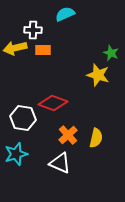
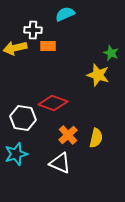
orange rectangle: moved 5 px right, 4 px up
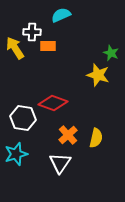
cyan semicircle: moved 4 px left, 1 px down
white cross: moved 1 px left, 2 px down
yellow arrow: rotated 70 degrees clockwise
white triangle: rotated 40 degrees clockwise
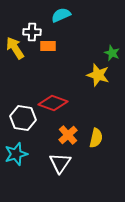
green star: moved 1 px right
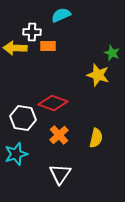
yellow arrow: rotated 55 degrees counterclockwise
orange cross: moved 9 px left
white triangle: moved 11 px down
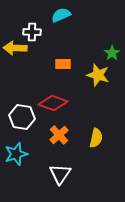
orange rectangle: moved 15 px right, 18 px down
green star: rotated 14 degrees clockwise
white hexagon: moved 1 px left, 1 px up
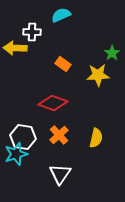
orange rectangle: rotated 35 degrees clockwise
yellow star: rotated 20 degrees counterclockwise
white hexagon: moved 1 px right, 20 px down
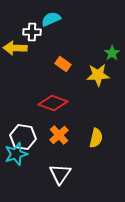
cyan semicircle: moved 10 px left, 4 px down
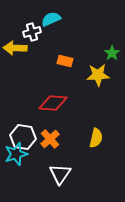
white cross: rotated 18 degrees counterclockwise
orange rectangle: moved 2 px right, 3 px up; rotated 21 degrees counterclockwise
red diamond: rotated 16 degrees counterclockwise
orange cross: moved 9 px left, 4 px down
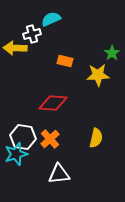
white cross: moved 2 px down
white triangle: moved 1 px left; rotated 50 degrees clockwise
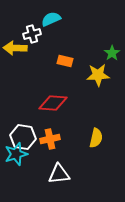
orange cross: rotated 30 degrees clockwise
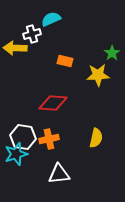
orange cross: moved 1 px left
